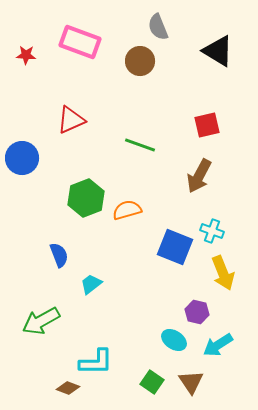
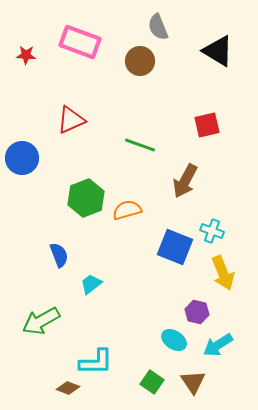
brown arrow: moved 14 px left, 5 px down
brown triangle: moved 2 px right
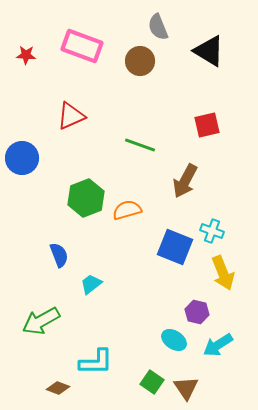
pink rectangle: moved 2 px right, 4 px down
black triangle: moved 9 px left
red triangle: moved 4 px up
brown triangle: moved 7 px left, 6 px down
brown diamond: moved 10 px left
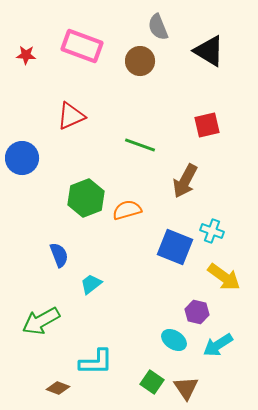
yellow arrow: moved 1 px right, 4 px down; rotated 32 degrees counterclockwise
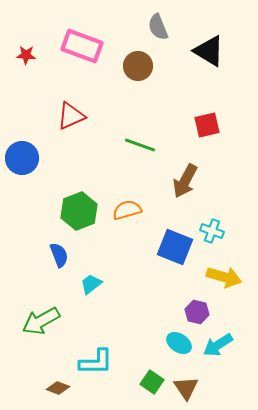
brown circle: moved 2 px left, 5 px down
green hexagon: moved 7 px left, 13 px down
yellow arrow: rotated 20 degrees counterclockwise
cyan ellipse: moved 5 px right, 3 px down
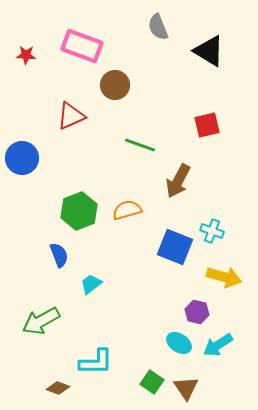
brown circle: moved 23 px left, 19 px down
brown arrow: moved 7 px left
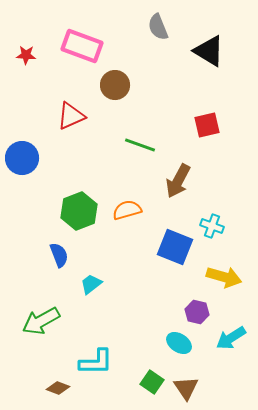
cyan cross: moved 5 px up
cyan arrow: moved 13 px right, 7 px up
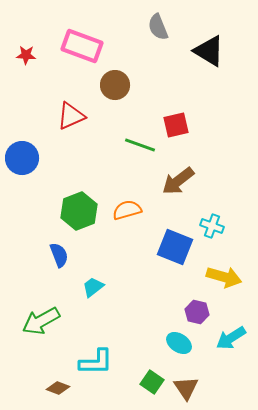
red square: moved 31 px left
brown arrow: rotated 24 degrees clockwise
cyan trapezoid: moved 2 px right, 3 px down
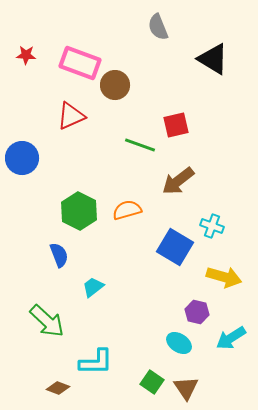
pink rectangle: moved 2 px left, 17 px down
black triangle: moved 4 px right, 8 px down
green hexagon: rotated 12 degrees counterclockwise
blue square: rotated 9 degrees clockwise
green arrow: moved 6 px right; rotated 108 degrees counterclockwise
